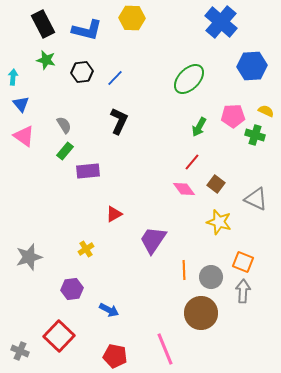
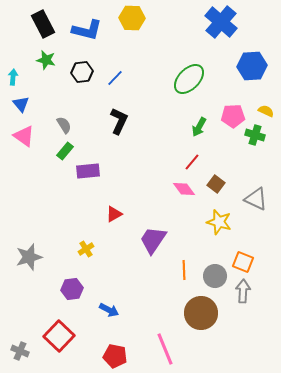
gray circle: moved 4 px right, 1 px up
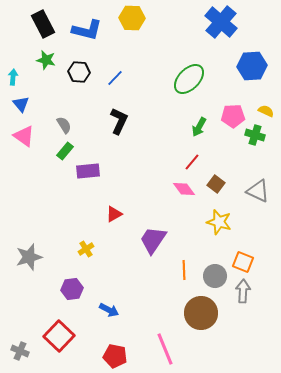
black hexagon: moved 3 px left; rotated 10 degrees clockwise
gray triangle: moved 2 px right, 8 px up
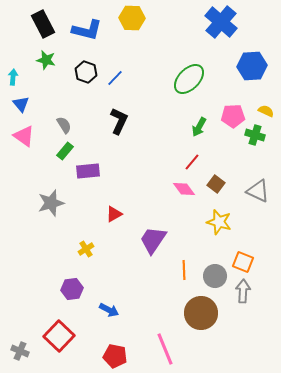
black hexagon: moved 7 px right; rotated 15 degrees clockwise
gray star: moved 22 px right, 54 px up
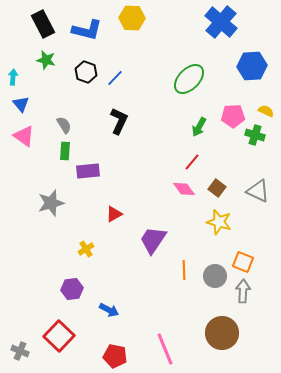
green rectangle: rotated 36 degrees counterclockwise
brown square: moved 1 px right, 4 px down
brown circle: moved 21 px right, 20 px down
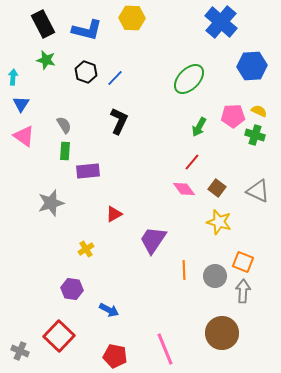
blue triangle: rotated 12 degrees clockwise
yellow semicircle: moved 7 px left
purple hexagon: rotated 15 degrees clockwise
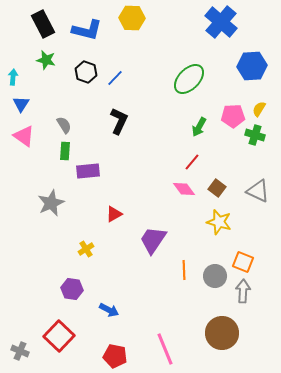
yellow semicircle: moved 2 px up; rotated 84 degrees counterclockwise
gray star: rotated 8 degrees counterclockwise
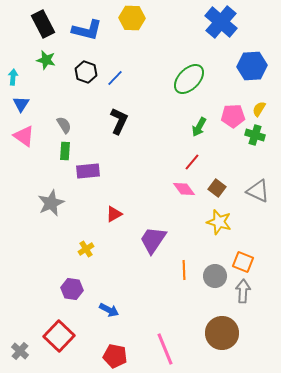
gray cross: rotated 18 degrees clockwise
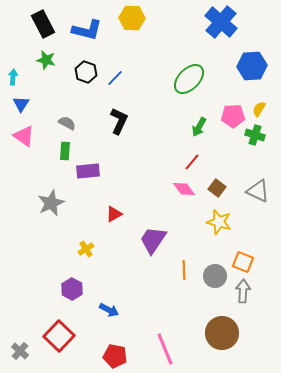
gray semicircle: moved 3 px right, 2 px up; rotated 30 degrees counterclockwise
purple hexagon: rotated 20 degrees clockwise
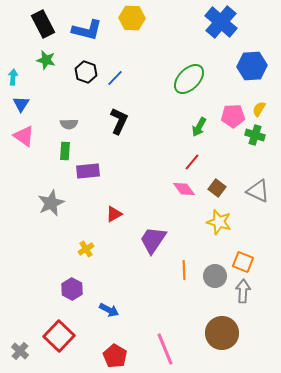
gray semicircle: moved 2 px right, 1 px down; rotated 150 degrees clockwise
red pentagon: rotated 20 degrees clockwise
